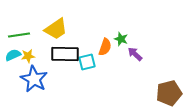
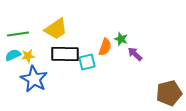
green line: moved 1 px left, 1 px up
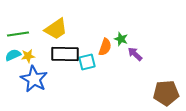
brown pentagon: moved 3 px left; rotated 10 degrees clockwise
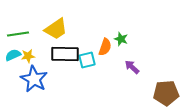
purple arrow: moved 3 px left, 13 px down
cyan square: moved 2 px up
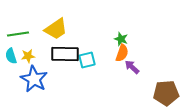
orange semicircle: moved 17 px right, 6 px down
cyan semicircle: moved 2 px left, 1 px down; rotated 84 degrees counterclockwise
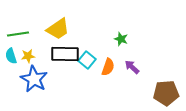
yellow trapezoid: moved 2 px right
orange semicircle: moved 14 px left, 14 px down
cyan square: rotated 36 degrees counterclockwise
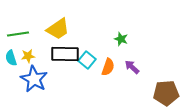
cyan semicircle: moved 2 px down
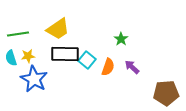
green star: rotated 16 degrees clockwise
